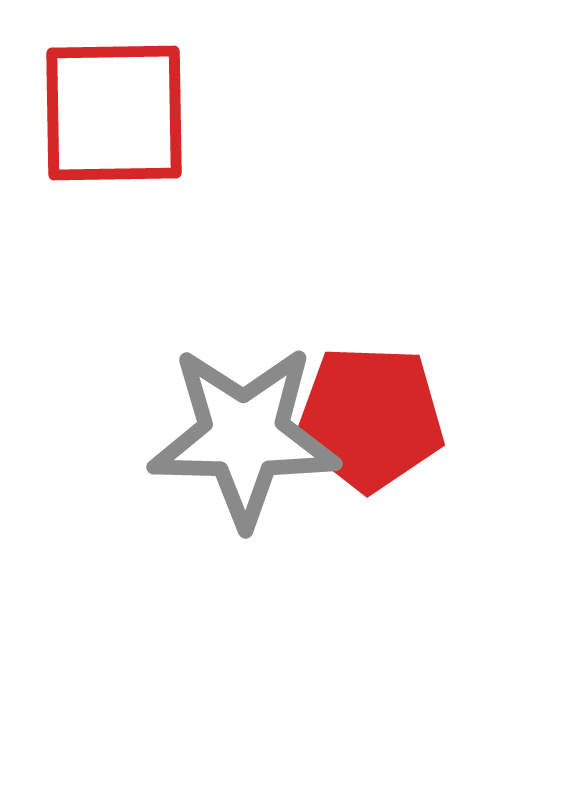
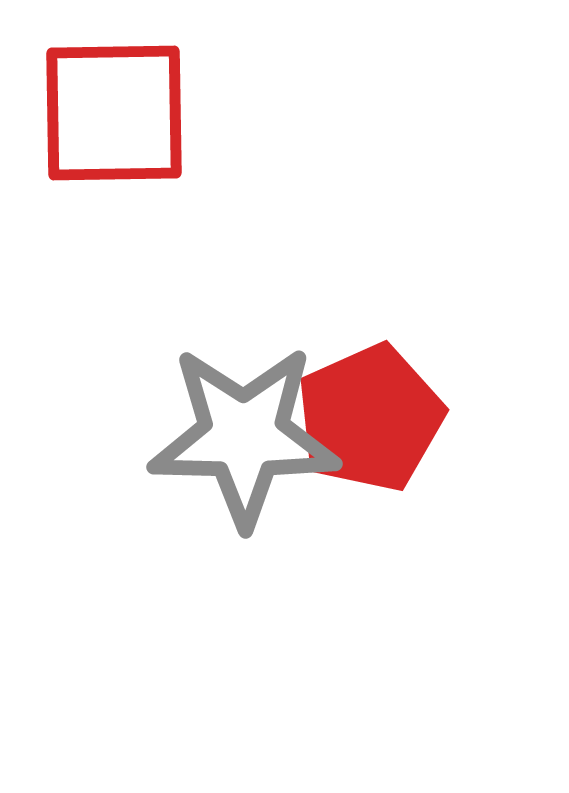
red pentagon: rotated 26 degrees counterclockwise
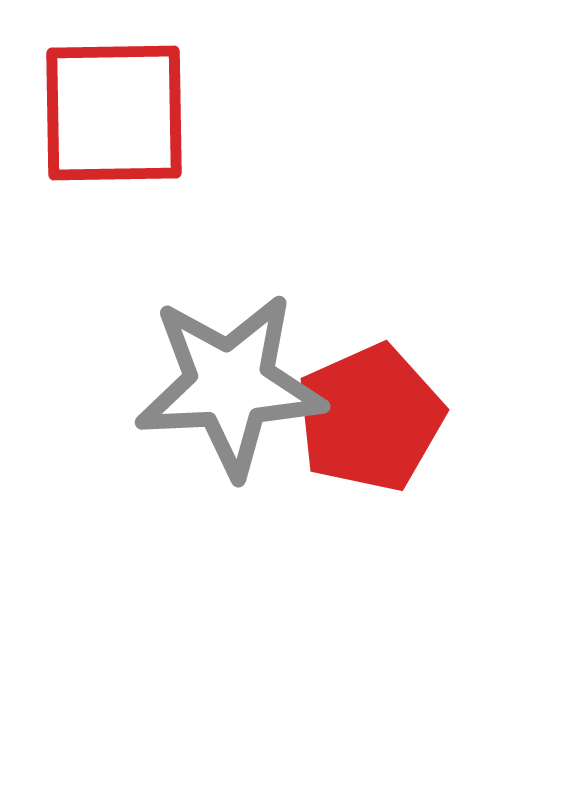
gray star: moved 14 px left, 51 px up; rotated 4 degrees counterclockwise
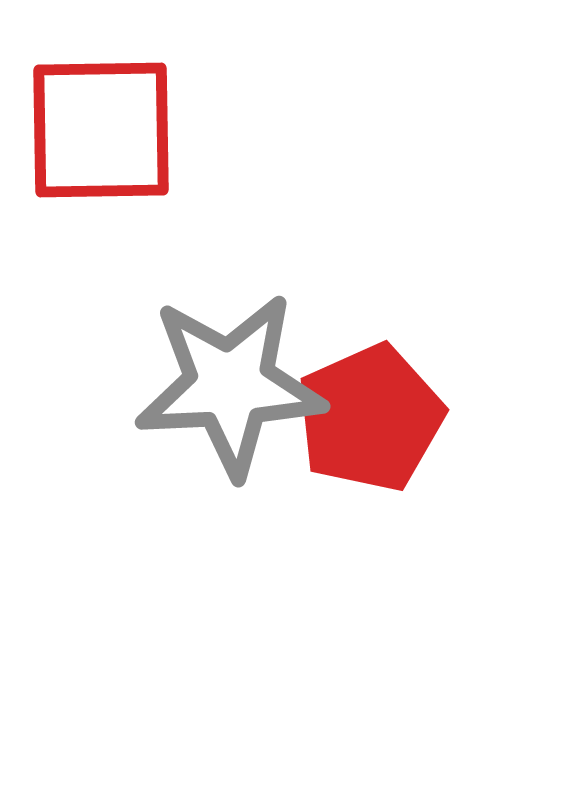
red square: moved 13 px left, 17 px down
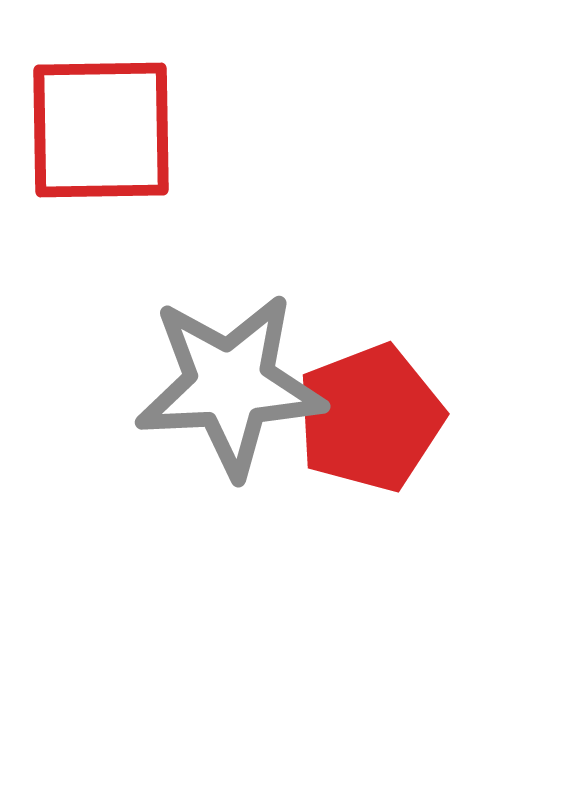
red pentagon: rotated 3 degrees clockwise
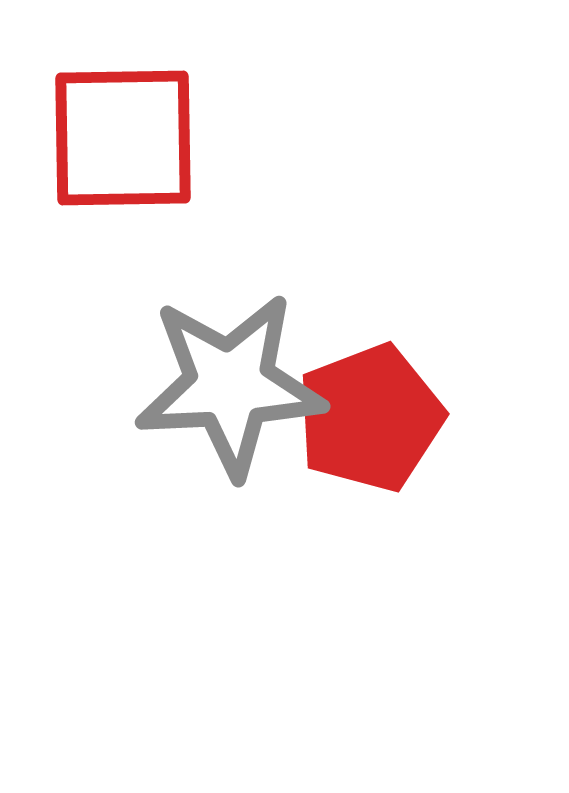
red square: moved 22 px right, 8 px down
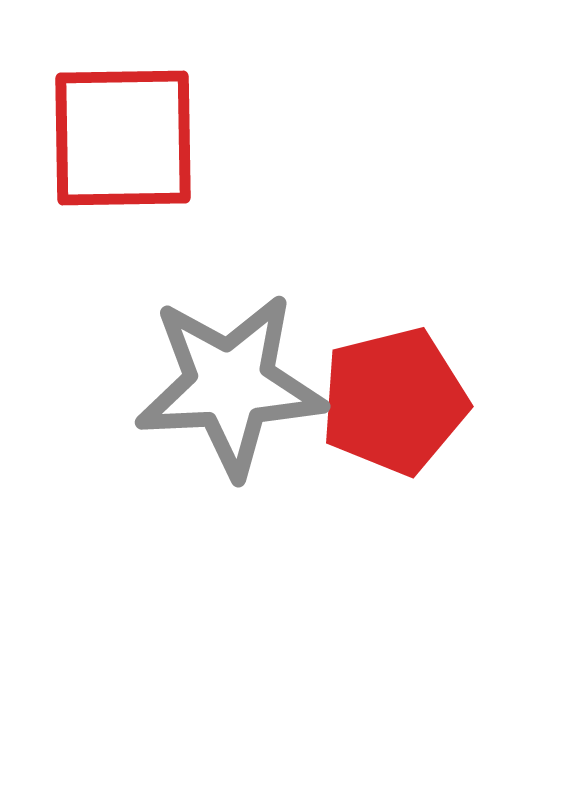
red pentagon: moved 24 px right, 17 px up; rotated 7 degrees clockwise
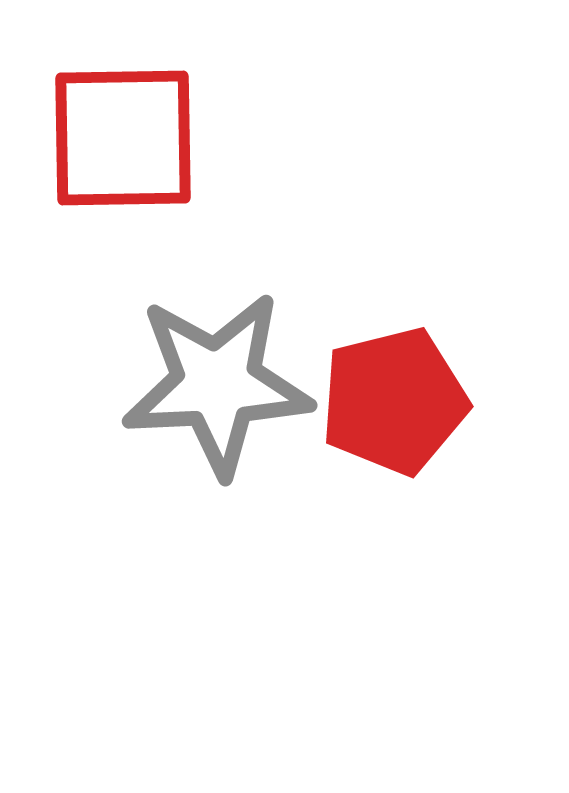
gray star: moved 13 px left, 1 px up
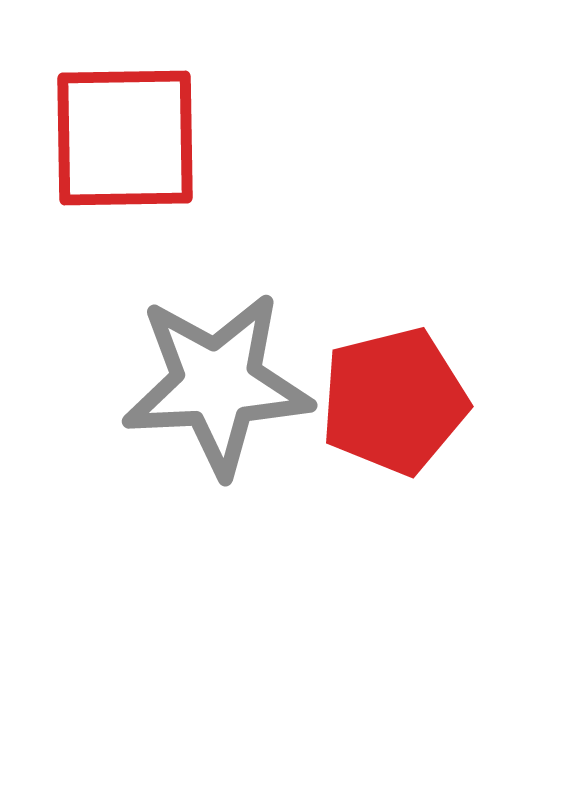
red square: moved 2 px right
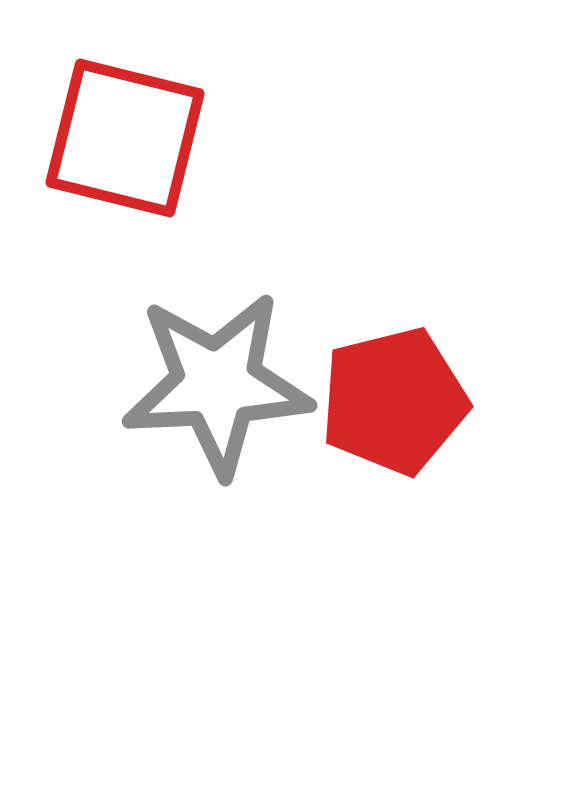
red square: rotated 15 degrees clockwise
